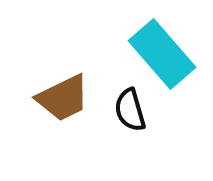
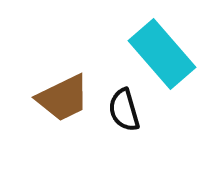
black semicircle: moved 6 px left
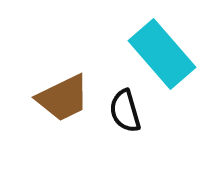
black semicircle: moved 1 px right, 1 px down
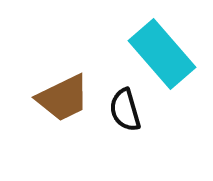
black semicircle: moved 1 px up
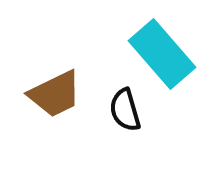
brown trapezoid: moved 8 px left, 4 px up
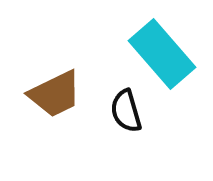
black semicircle: moved 1 px right, 1 px down
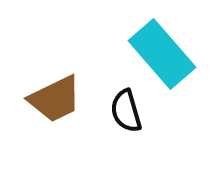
brown trapezoid: moved 5 px down
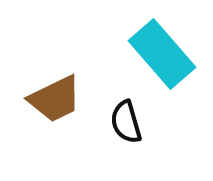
black semicircle: moved 11 px down
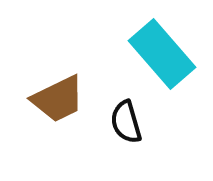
brown trapezoid: moved 3 px right
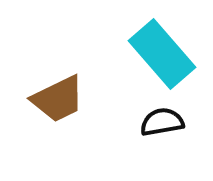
black semicircle: moved 36 px right; rotated 96 degrees clockwise
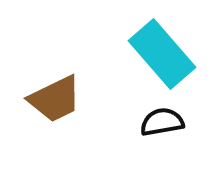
brown trapezoid: moved 3 px left
